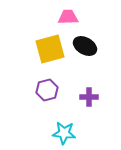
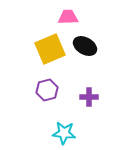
yellow square: rotated 8 degrees counterclockwise
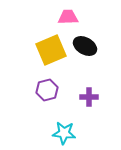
yellow square: moved 1 px right, 1 px down
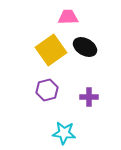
black ellipse: moved 1 px down
yellow square: rotated 12 degrees counterclockwise
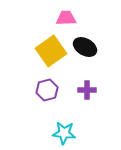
pink trapezoid: moved 2 px left, 1 px down
yellow square: moved 1 px down
purple cross: moved 2 px left, 7 px up
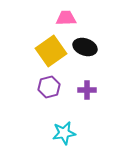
black ellipse: rotated 10 degrees counterclockwise
purple hexagon: moved 2 px right, 3 px up
cyan star: rotated 15 degrees counterclockwise
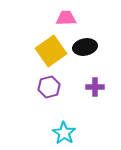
black ellipse: rotated 30 degrees counterclockwise
purple cross: moved 8 px right, 3 px up
cyan star: rotated 30 degrees counterclockwise
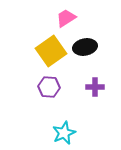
pink trapezoid: rotated 30 degrees counterclockwise
purple hexagon: rotated 20 degrees clockwise
cyan star: rotated 15 degrees clockwise
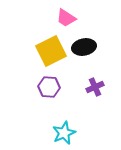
pink trapezoid: rotated 115 degrees counterclockwise
black ellipse: moved 1 px left
yellow square: rotated 8 degrees clockwise
purple cross: rotated 24 degrees counterclockwise
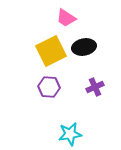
cyan star: moved 6 px right, 1 px down; rotated 15 degrees clockwise
